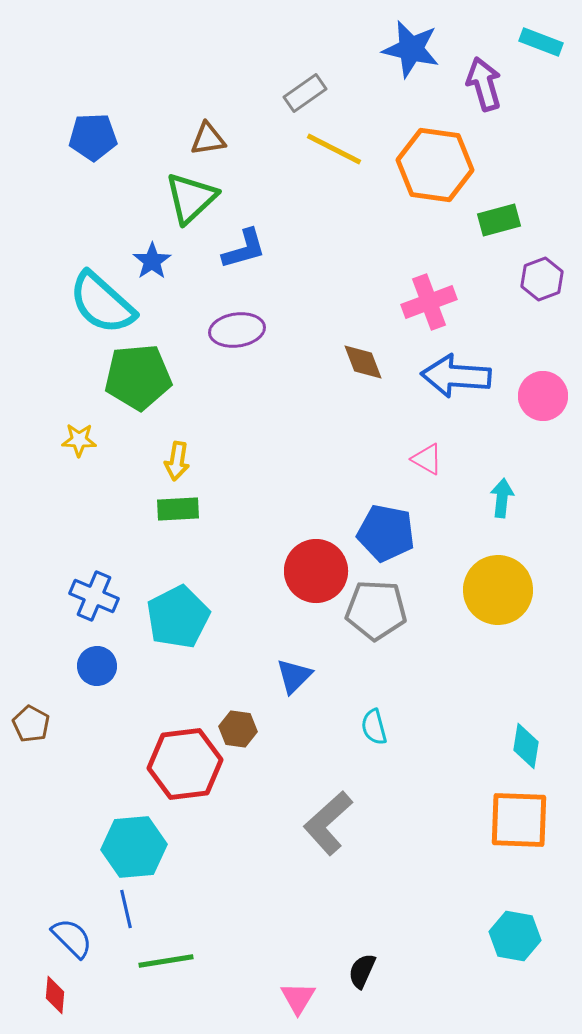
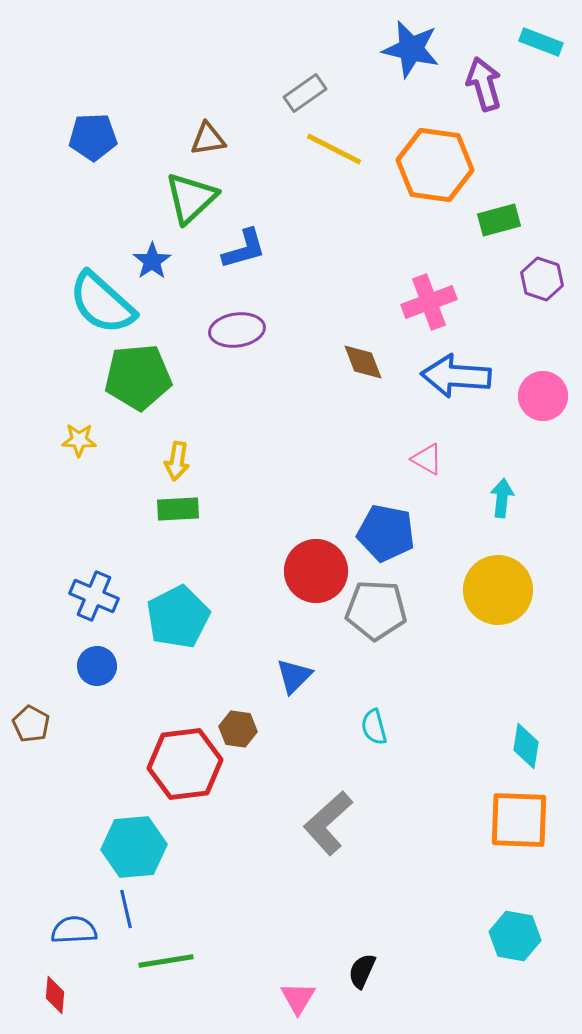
purple hexagon at (542, 279): rotated 21 degrees counterclockwise
blue semicircle at (72, 938): moved 2 px right, 8 px up; rotated 48 degrees counterclockwise
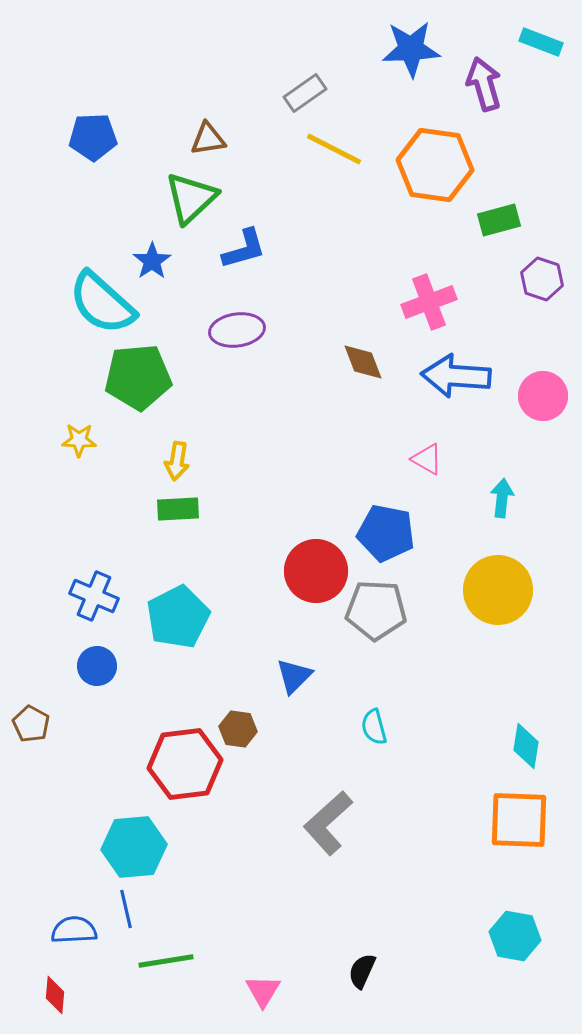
blue star at (411, 49): rotated 16 degrees counterclockwise
pink triangle at (298, 998): moved 35 px left, 7 px up
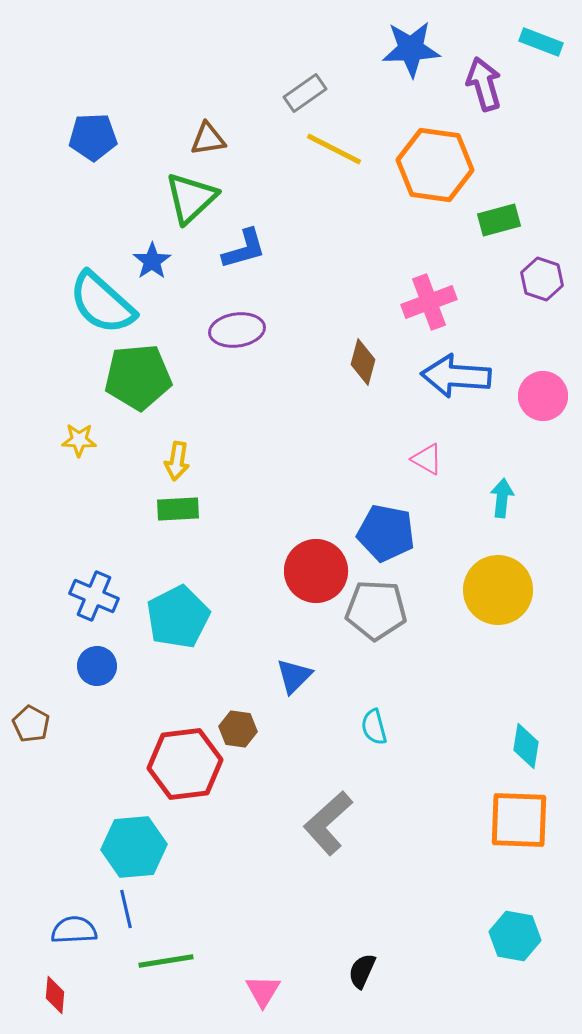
brown diamond at (363, 362): rotated 36 degrees clockwise
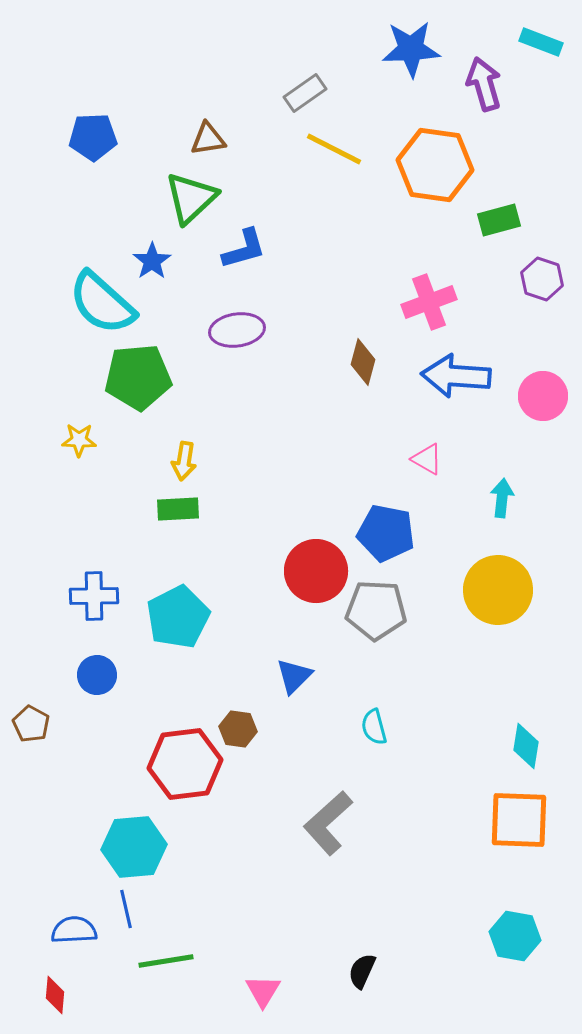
yellow arrow at (177, 461): moved 7 px right
blue cross at (94, 596): rotated 24 degrees counterclockwise
blue circle at (97, 666): moved 9 px down
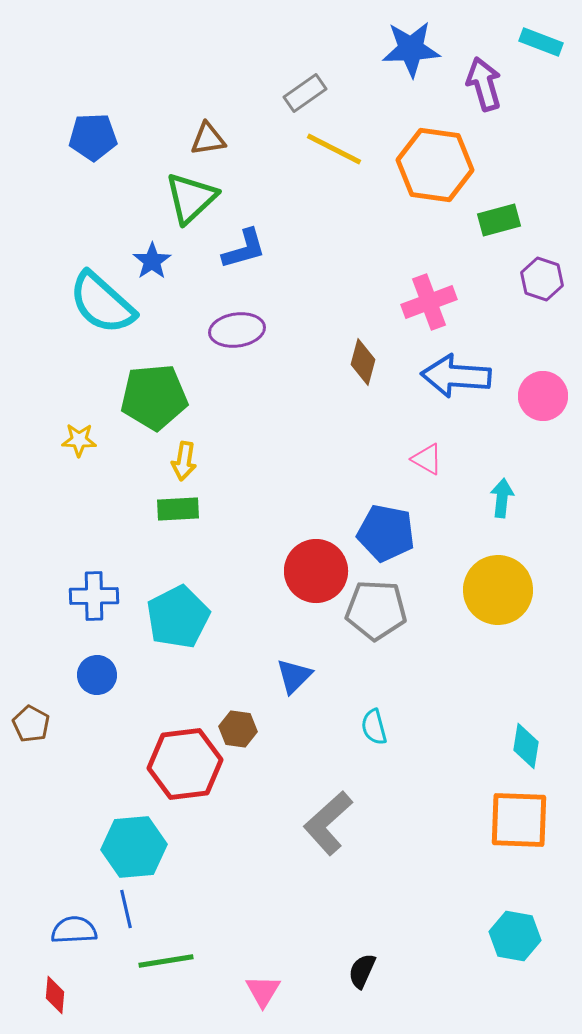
green pentagon at (138, 377): moved 16 px right, 20 px down
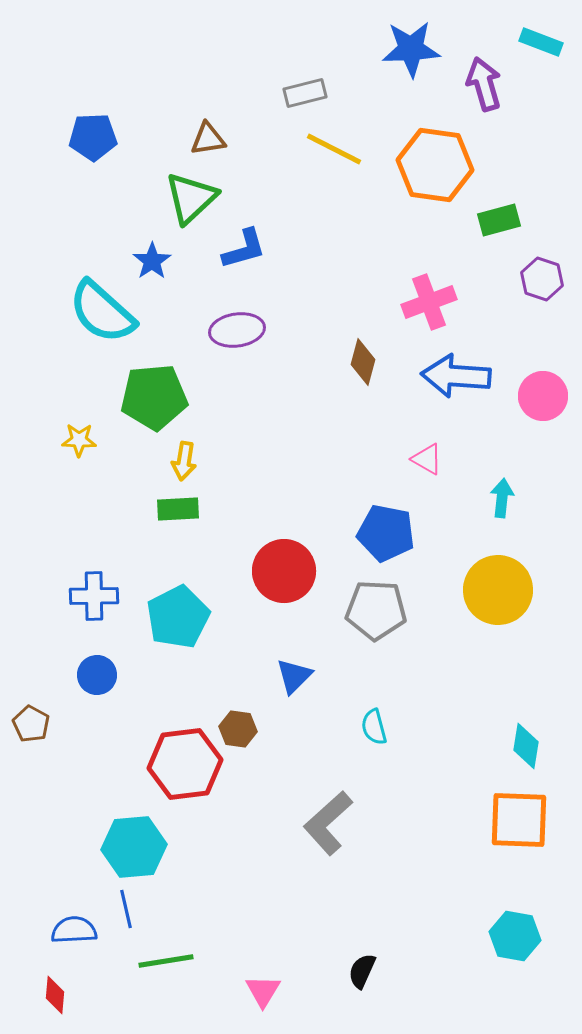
gray rectangle at (305, 93): rotated 21 degrees clockwise
cyan semicircle at (102, 303): moved 9 px down
red circle at (316, 571): moved 32 px left
